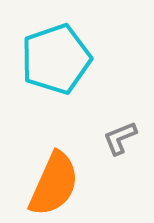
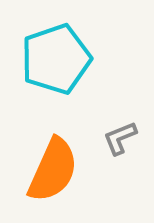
orange semicircle: moved 1 px left, 14 px up
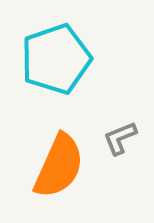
orange semicircle: moved 6 px right, 4 px up
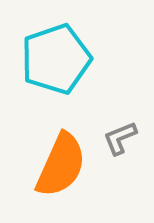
orange semicircle: moved 2 px right, 1 px up
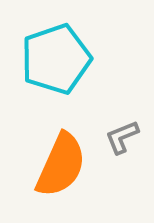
gray L-shape: moved 2 px right, 1 px up
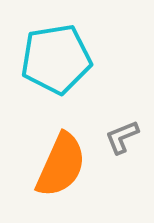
cyan pentagon: rotated 10 degrees clockwise
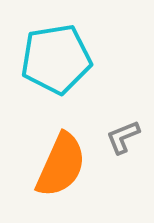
gray L-shape: moved 1 px right
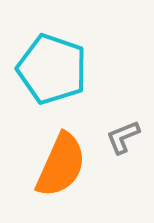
cyan pentagon: moved 4 px left, 10 px down; rotated 28 degrees clockwise
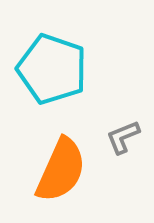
orange semicircle: moved 5 px down
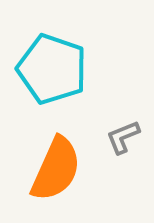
orange semicircle: moved 5 px left, 1 px up
